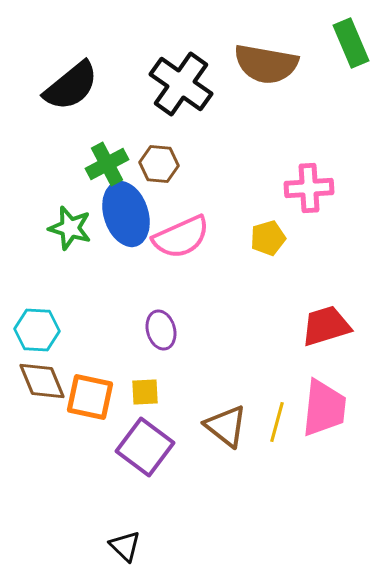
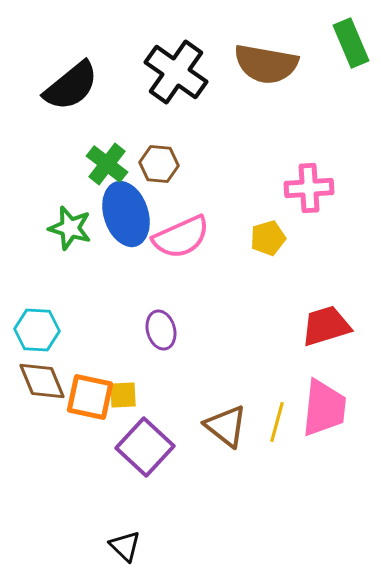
black cross: moved 5 px left, 12 px up
green cross: rotated 24 degrees counterclockwise
yellow square: moved 22 px left, 3 px down
purple square: rotated 6 degrees clockwise
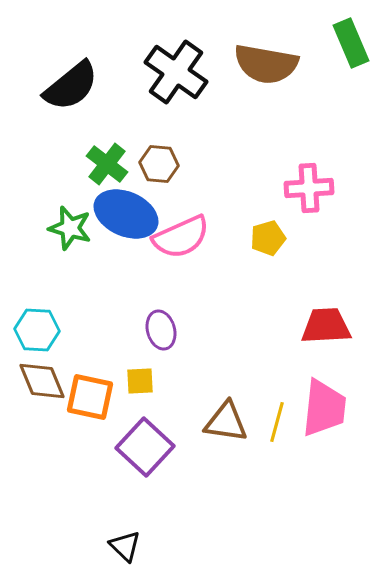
blue ellipse: rotated 48 degrees counterclockwise
red trapezoid: rotated 14 degrees clockwise
yellow square: moved 17 px right, 14 px up
brown triangle: moved 4 px up; rotated 30 degrees counterclockwise
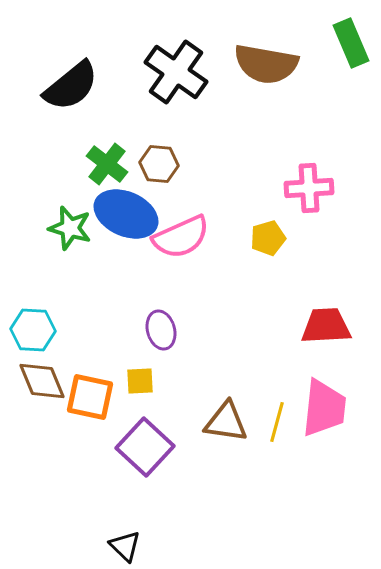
cyan hexagon: moved 4 px left
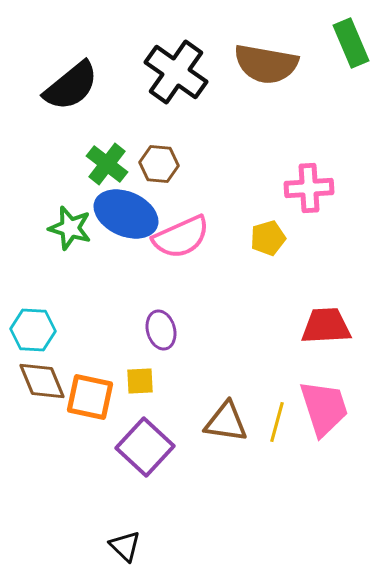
pink trapezoid: rotated 24 degrees counterclockwise
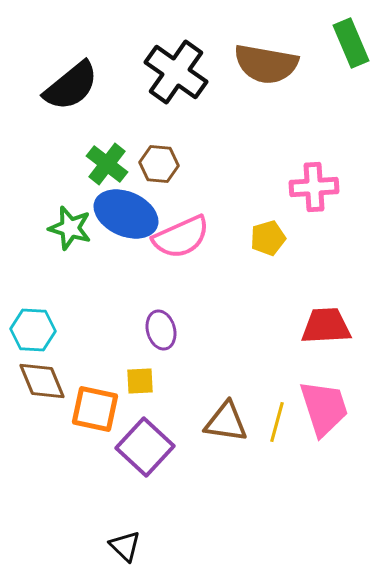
pink cross: moved 5 px right, 1 px up
orange square: moved 5 px right, 12 px down
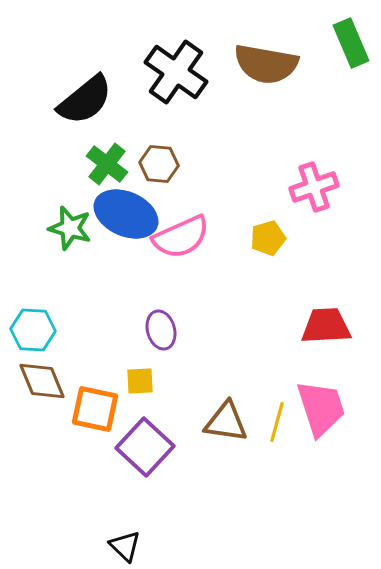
black semicircle: moved 14 px right, 14 px down
pink cross: rotated 15 degrees counterclockwise
pink trapezoid: moved 3 px left
